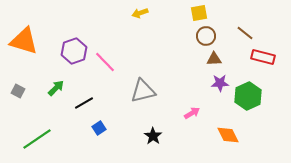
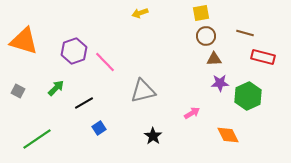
yellow square: moved 2 px right
brown line: rotated 24 degrees counterclockwise
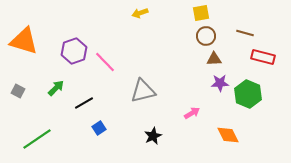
green hexagon: moved 2 px up; rotated 12 degrees counterclockwise
black star: rotated 12 degrees clockwise
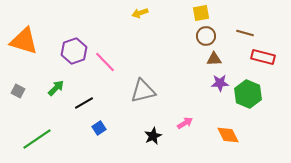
pink arrow: moved 7 px left, 10 px down
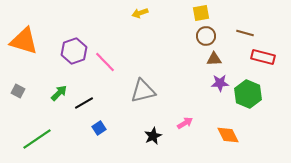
green arrow: moved 3 px right, 5 px down
